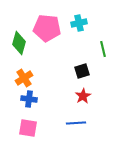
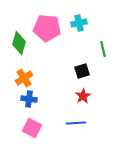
pink square: moved 4 px right; rotated 18 degrees clockwise
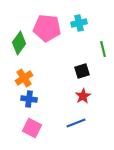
green diamond: rotated 20 degrees clockwise
blue line: rotated 18 degrees counterclockwise
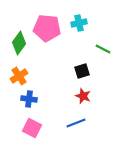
green line: rotated 49 degrees counterclockwise
orange cross: moved 5 px left, 2 px up
red star: rotated 21 degrees counterclockwise
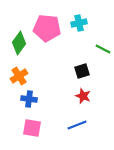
blue line: moved 1 px right, 2 px down
pink square: rotated 18 degrees counterclockwise
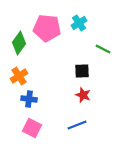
cyan cross: rotated 21 degrees counterclockwise
black square: rotated 14 degrees clockwise
red star: moved 1 px up
pink square: rotated 18 degrees clockwise
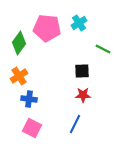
red star: rotated 21 degrees counterclockwise
blue line: moved 2 px left, 1 px up; rotated 42 degrees counterclockwise
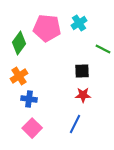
pink square: rotated 18 degrees clockwise
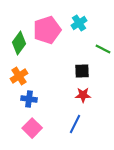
pink pentagon: moved 2 px down; rotated 24 degrees counterclockwise
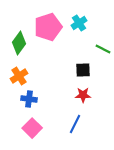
pink pentagon: moved 1 px right, 3 px up
black square: moved 1 px right, 1 px up
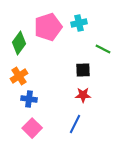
cyan cross: rotated 21 degrees clockwise
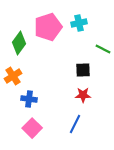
orange cross: moved 6 px left
